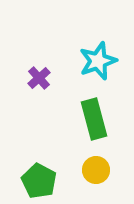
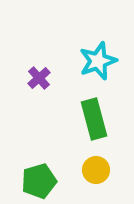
green pentagon: rotated 28 degrees clockwise
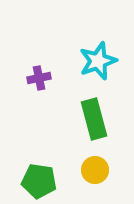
purple cross: rotated 30 degrees clockwise
yellow circle: moved 1 px left
green pentagon: rotated 24 degrees clockwise
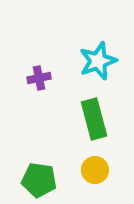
green pentagon: moved 1 px up
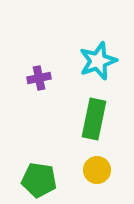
green rectangle: rotated 27 degrees clockwise
yellow circle: moved 2 px right
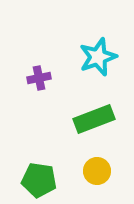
cyan star: moved 4 px up
green rectangle: rotated 57 degrees clockwise
yellow circle: moved 1 px down
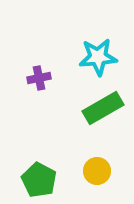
cyan star: rotated 15 degrees clockwise
green rectangle: moved 9 px right, 11 px up; rotated 9 degrees counterclockwise
green pentagon: rotated 20 degrees clockwise
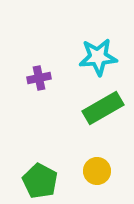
green pentagon: moved 1 px right, 1 px down
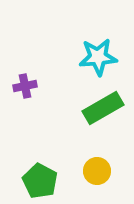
purple cross: moved 14 px left, 8 px down
